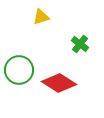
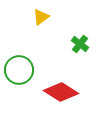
yellow triangle: rotated 18 degrees counterclockwise
red diamond: moved 2 px right, 9 px down
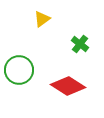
yellow triangle: moved 1 px right, 2 px down
red diamond: moved 7 px right, 6 px up
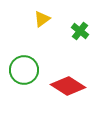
green cross: moved 13 px up
green circle: moved 5 px right
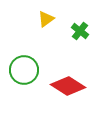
yellow triangle: moved 4 px right
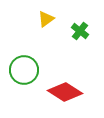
red diamond: moved 3 px left, 6 px down
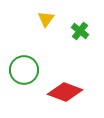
yellow triangle: rotated 18 degrees counterclockwise
red diamond: rotated 12 degrees counterclockwise
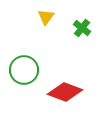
yellow triangle: moved 2 px up
green cross: moved 2 px right, 3 px up
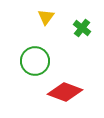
green circle: moved 11 px right, 9 px up
